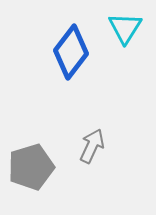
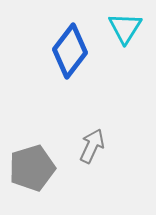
blue diamond: moved 1 px left, 1 px up
gray pentagon: moved 1 px right, 1 px down
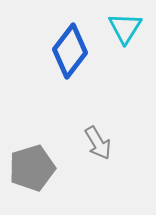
gray arrow: moved 6 px right, 3 px up; rotated 124 degrees clockwise
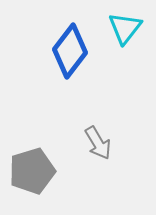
cyan triangle: rotated 6 degrees clockwise
gray pentagon: moved 3 px down
